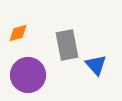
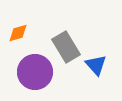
gray rectangle: moved 1 px left, 2 px down; rotated 20 degrees counterclockwise
purple circle: moved 7 px right, 3 px up
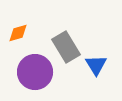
blue triangle: rotated 10 degrees clockwise
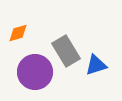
gray rectangle: moved 4 px down
blue triangle: rotated 45 degrees clockwise
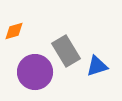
orange diamond: moved 4 px left, 2 px up
blue triangle: moved 1 px right, 1 px down
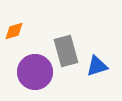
gray rectangle: rotated 16 degrees clockwise
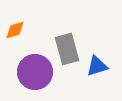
orange diamond: moved 1 px right, 1 px up
gray rectangle: moved 1 px right, 2 px up
